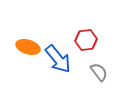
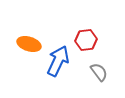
orange ellipse: moved 1 px right, 3 px up
blue arrow: moved 2 px down; rotated 116 degrees counterclockwise
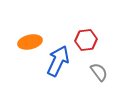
orange ellipse: moved 1 px right, 2 px up; rotated 30 degrees counterclockwise
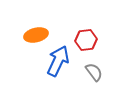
orange ellipse: moved 6 px right, 7 px up
gray semicircle: moved 5 px left
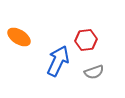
orange ellipse: moved 17 px left, 2 px down; rotated 45 degrees clockwise
gray semicircle: rotated 108 degrees clockwise
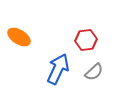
blue arrow: moved 8 px down
gray semicircle: rotated 24 degrees counterclockwise
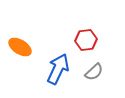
orange ellipse: moved 1 px right, 10 px down
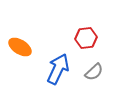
red hexagon: moved 2 px up
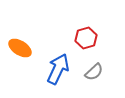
red hexagon: rotated 10 degrees counterclockwise
orange ellipse: moved 1 px down
